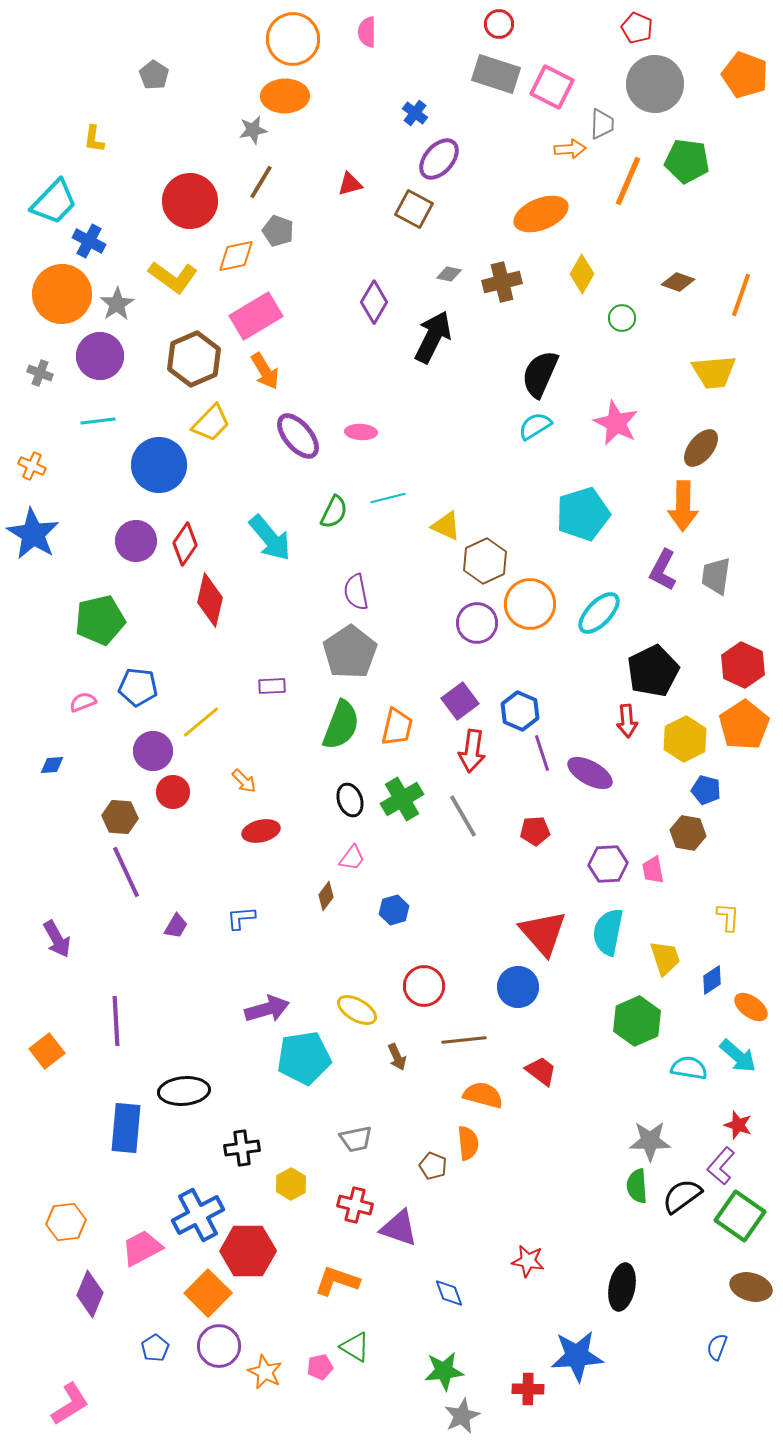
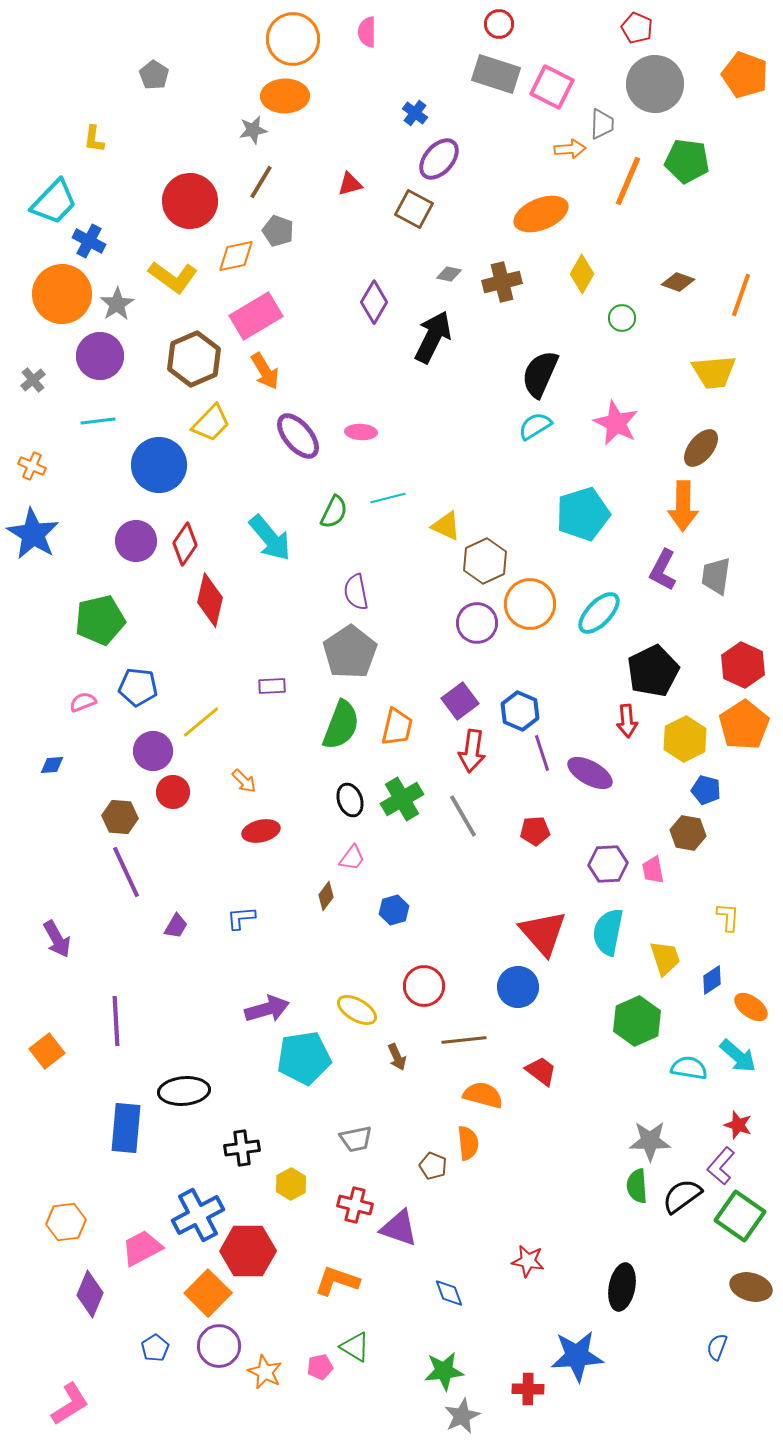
gray cross at (40, 373): moved 7 px left, 7 px down; rotated 30 degrees clockwise
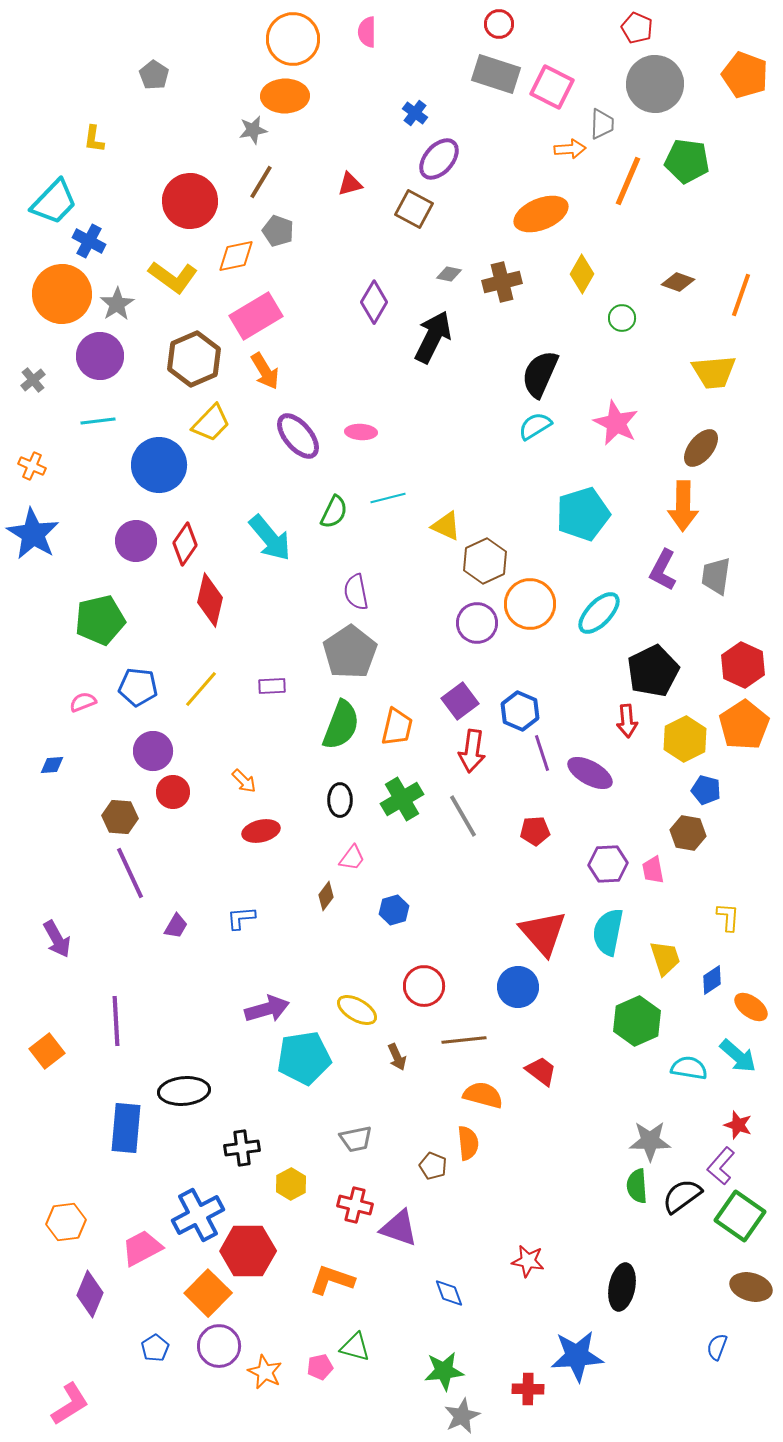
yellow line at (201, 722): moved 33 px up; rotated 9 degrees counterclockwise
black ellipse at (350, 800): moved 10 px left; rotated 20 degrees clockwise
purple line at (126, 872): moved 4 px right, 1 px down
orange L-shape at (337, 1281): moved 5 px left, 1 px up
green triangle at (355, 1347): rotated 16 degrees counterclockwise
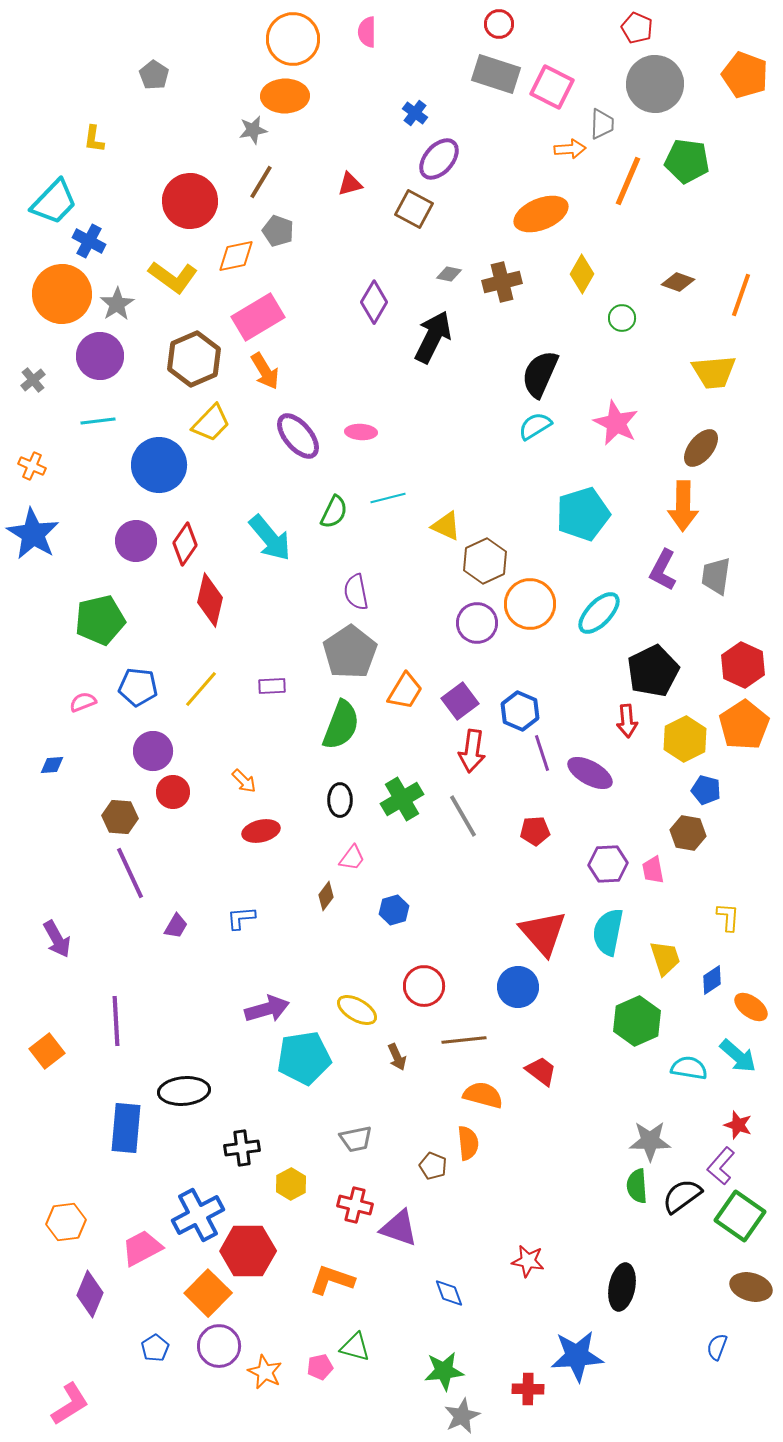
pink rectangle at (256, 316): moved 2 px right, 1 px down
orange trapezoid at (397, 727): moved 8 px right, 36 px up; rotated 18 degrees clockwise
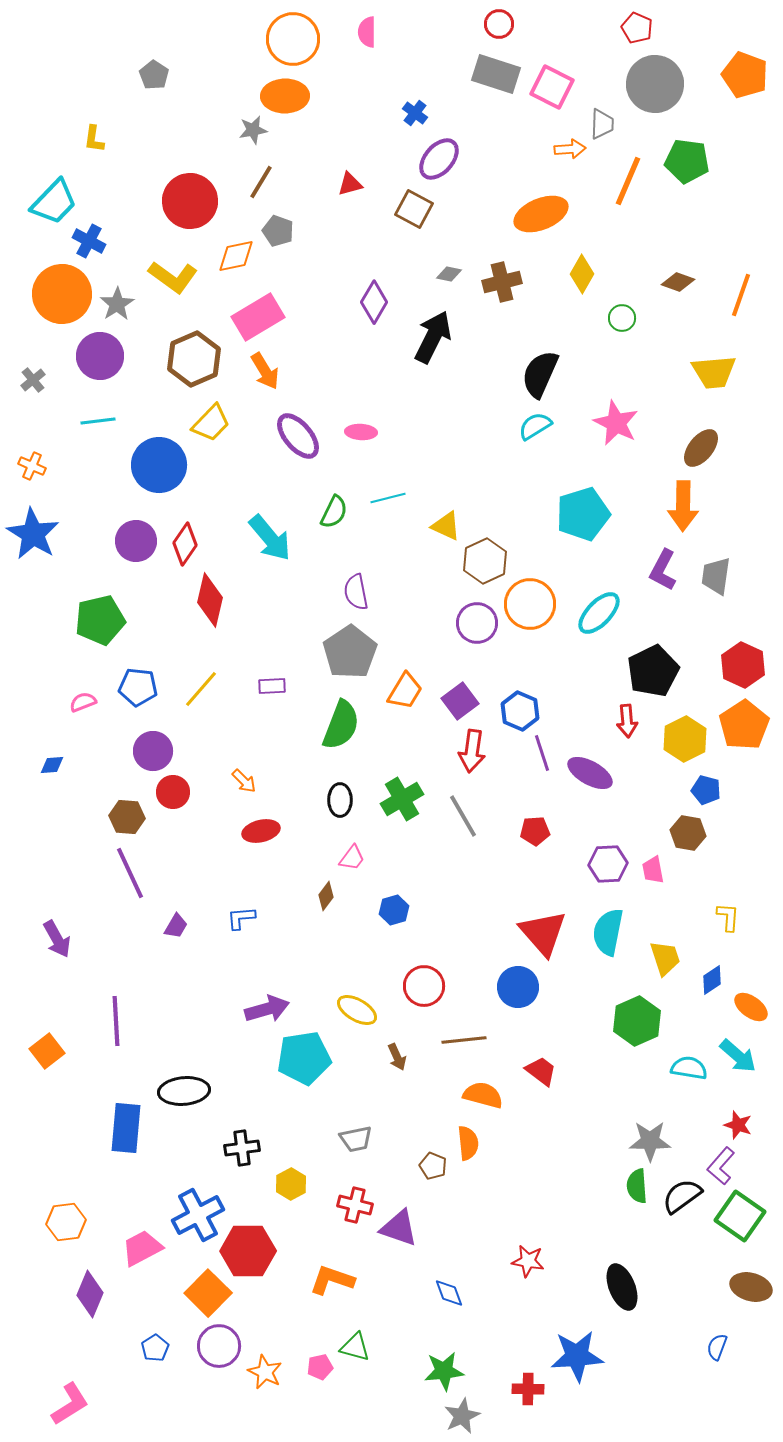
brown hexagon at (120, 817): moved 7 px right
black ellipse at (622, 1287): rotated 33 degrees counterclockwise
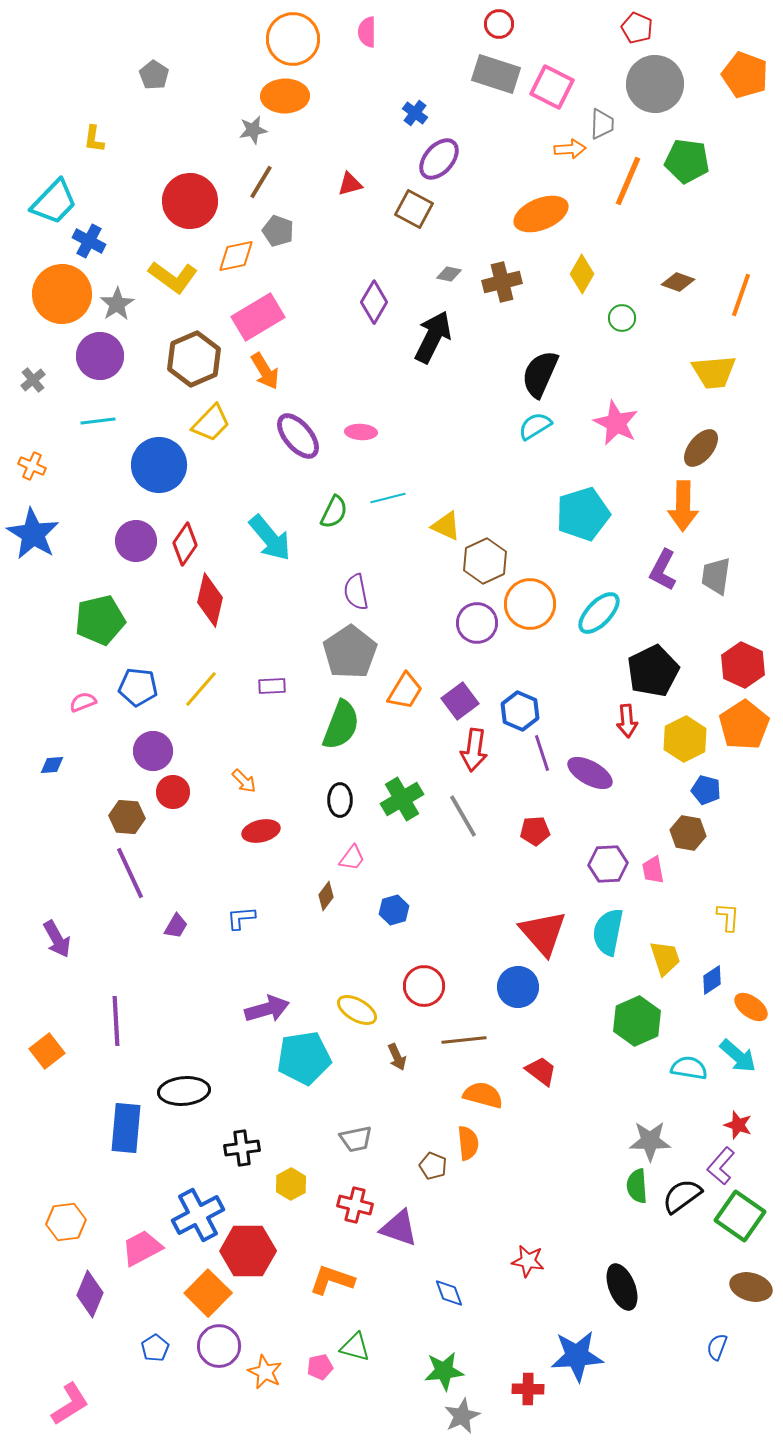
red arrow at (472, 751): moved 2 px right, 1 px up
